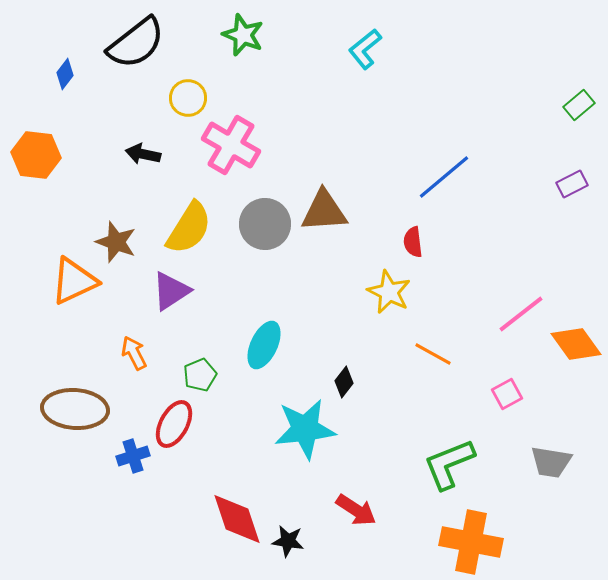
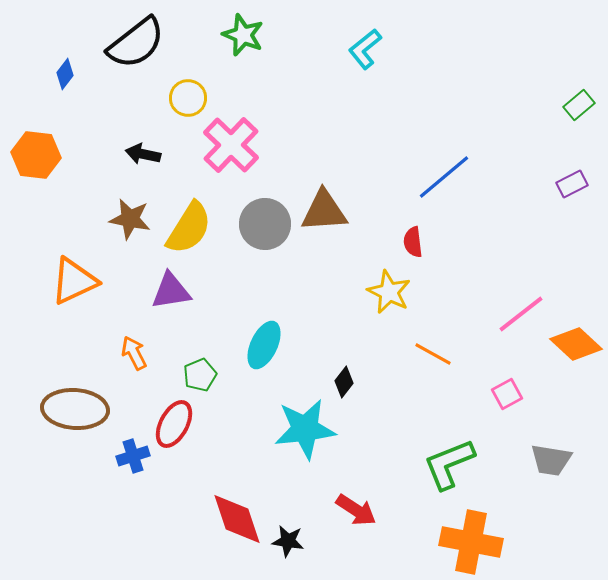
pink cross: rotated 14 degrees clockwise
brown star: moved 14 px right, 23 px up; rotated 9 degrees counterclockwise
purple triangle: rotated 24 degrees clockwise
orange diamond: rotated 12 degrees counterclockwise
gray trapezoid: moved 2 px up
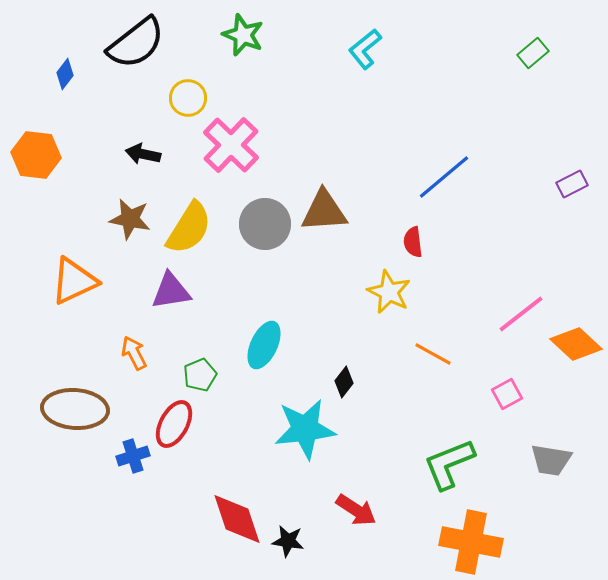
green rectangle: moved 46 px left, 52 px up
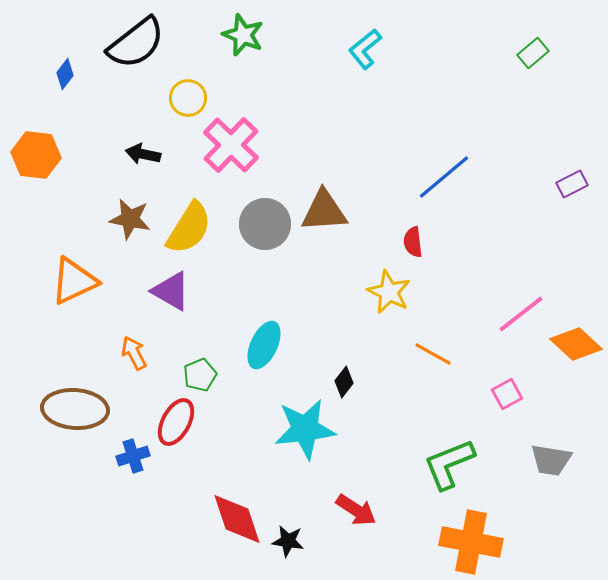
purple triangle: rotated 39 degrees clockwise
red ellipse: moved 2 px right, 2 px up
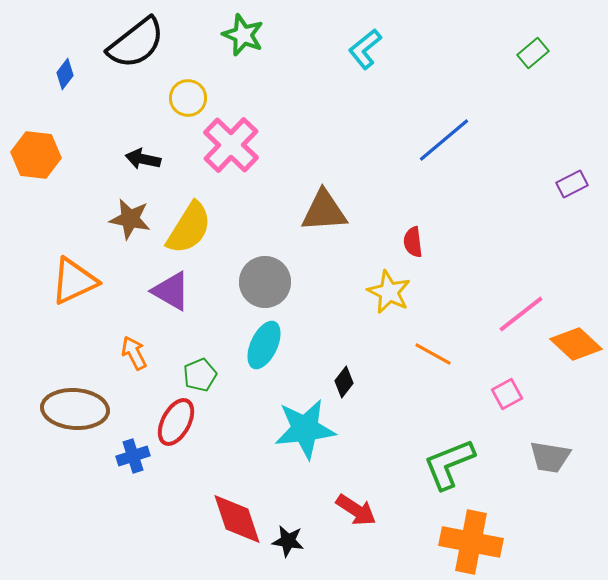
black arrow: moved 5 px down
blue line: moved 37 px up
gray circle: moved 58 px down
gray trapezoid: moved 1 px left, 3 px up
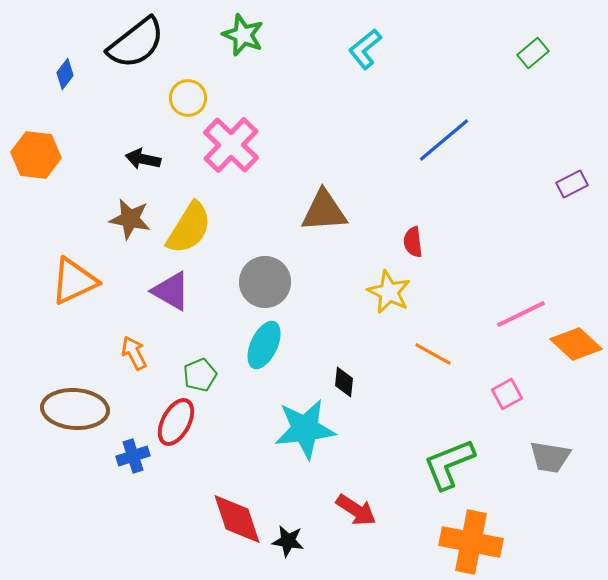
pink line: rotated 12 degrees clockwise
black diamond: rotated 32 degrees counterclockwise
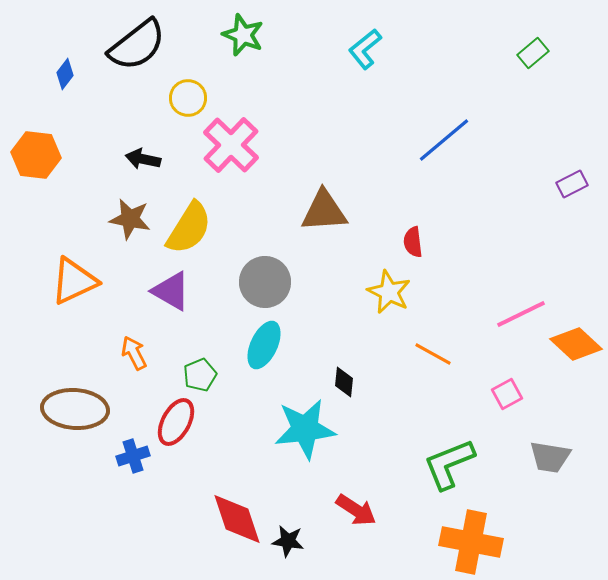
black semicircle: moved 1 px right, 2 px down
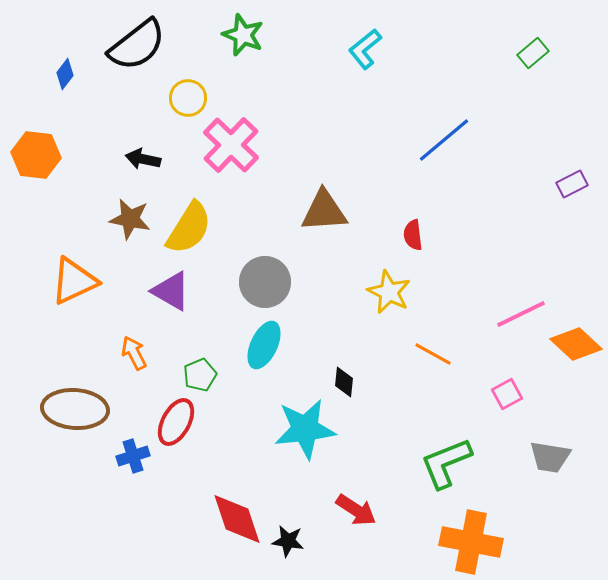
red semicircle: moved 7 px up
green L-shape: moved 3 px left, 1 px up
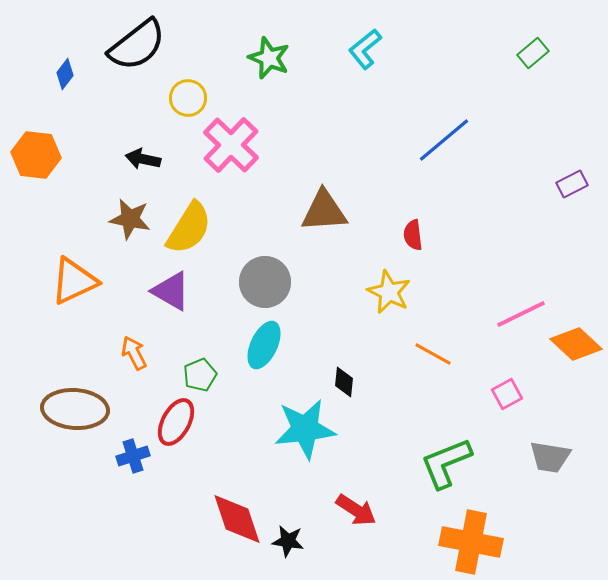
green star: moved 26 px right, 23 px down
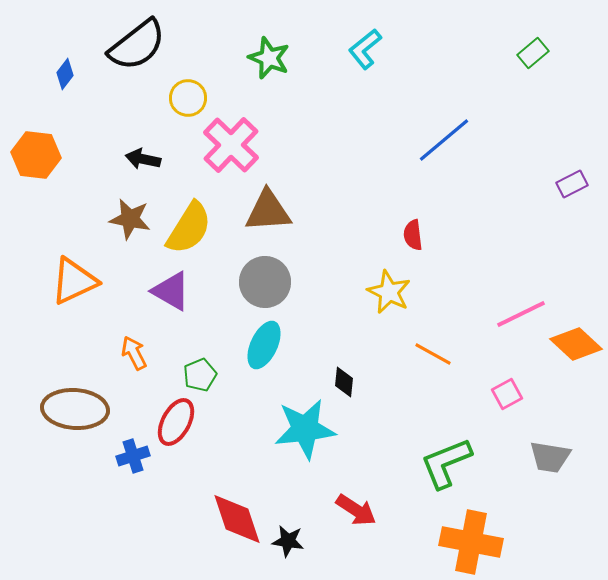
brown triangle: moved 56 px left
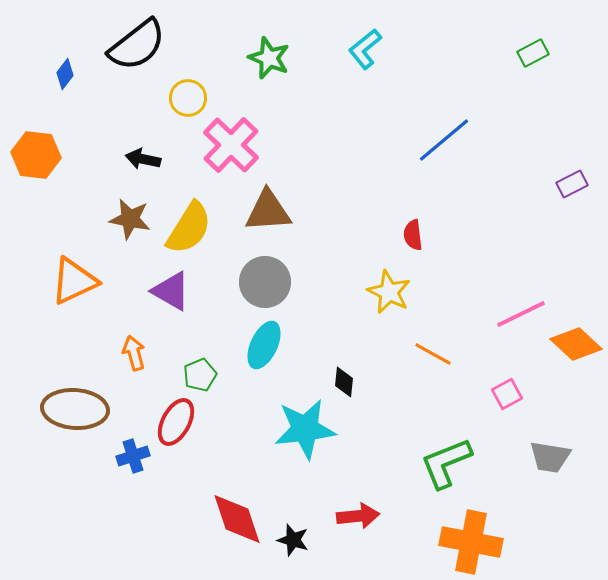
green rectangle: rotated 12 degrees clockwise
orange arrow: rotated 12 degrees clockwise
red arrow: moved 2 px right, 6 px down; rotated 39 degrees counterclockwise
black star: moved 5 px right, 1 px up; rotated 8 degrees clockwise
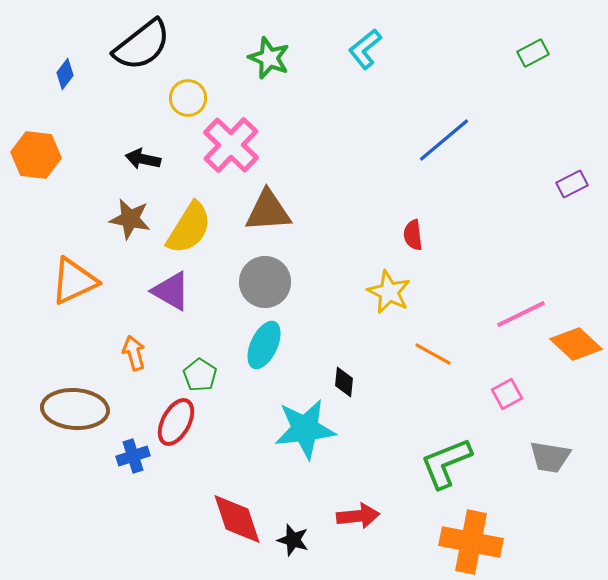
black semicircle: moved 5 px right
green pentagon: rotated 16 degrees counterclockwise
